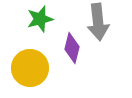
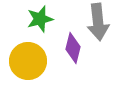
purple diamond: moved 1 px right
yellow circle: moved 2 px left, 7 px up
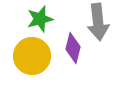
yellow circle: moved 4 px right, 5 px up
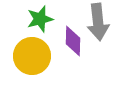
purple diamond: moved 7 px up; rotated 12 degrees counterclockwise
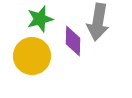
gray arrow: rotated 15 degrees clockwise
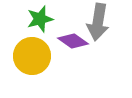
purple diamond: rotated 56 degrees counterclockwise
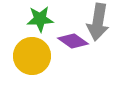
green star: rotated 12 degrees clockwise
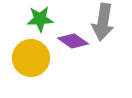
gray arrow: moved 5 px right
yellow circle: moved 1 px left, 2 px down
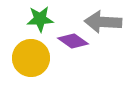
gray arrow: rotated 84 degrees clockwise
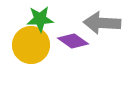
gray arrow: moved 1 px left, 1 px down
yellow circle: moved 13 px up
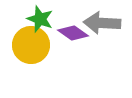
green star: rotated 24 degrees clockwise
purple diamond: moved 8 px up
